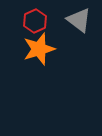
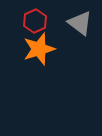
gray triangle: moved 1 px right, 3 px down
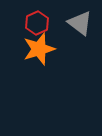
red hexagon: moved 2 px right, 2 px down
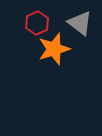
orange star: moved 15 px right
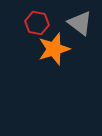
red hexagon: rotated 25 degrees counterclockwise
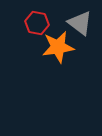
orange star: moved 4 px right, 2 px up; rotated 8 degrees clockwise
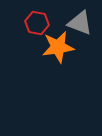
gray triangle: rotated 16 degrees counterclockwise
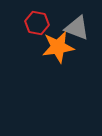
gray triangle: moved 3 px left, 5 px down
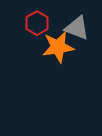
red hexagon: rotated 20 degrees clockwise
